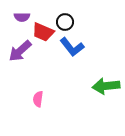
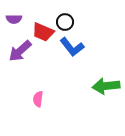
purple semicircle: moved 8 px left, 2 px down
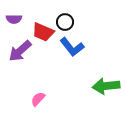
pink semicircle: rotated 35 degrees clockwise
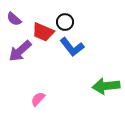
purple semicircle: rotated 42 degrees clockwise
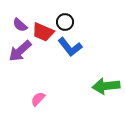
purple semicircle: moved 6 px right, 6 px down
blue L-shape: moved 2 px left
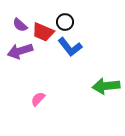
purple arrow: rotated 25 degrees clockwise
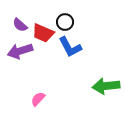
red trapezoid: moved 1 px down
blue L-shape: rotated 10 degrees clockwise
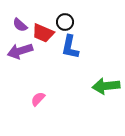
blue L-shape: rotated 40 degrees clockwise
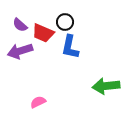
pink semicircle: moved 3 px down; rotated 21 degrees clockwise
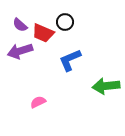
blue L-shape: moved 13 px down; rotated 55 degrees clockwise
